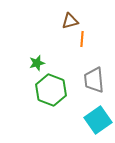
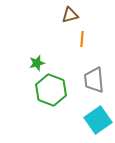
brown triangle: moved 6 px up
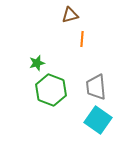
gray trapezoid: moved 2 px right, 7 px down
cyan square: rotated 20 degrees counterclockwise
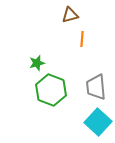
cyan square: moved 2 px down; rotated 8 degrees clockwise
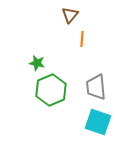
brown triangle: rotated 36 degrees counterclockwise
green star: rotated 28 degrees clockwise
green hexagon: rotated 16 degrees clockwise
cyan square: rotated 24 degrees counterclockwise
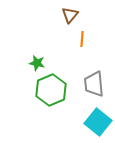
gray trapezoid: moved 2 px left, 3 px up
cyan square: rotated 20 degrees clockwise
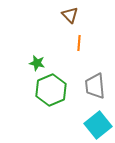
brown triangle: rotated 24 degrees counterclockwise
orange line: moved 3 px left, 4 px down
gray trapezoid: moved 1 px right, 2 px down
cyan square: moved 3 px down; rotated 12 degrees clockwise
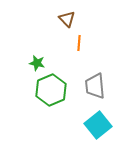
brown triangle: moved 3 px left, 4 px down
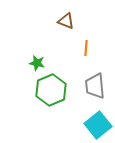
brown triangle: moved 1 px left, 2 px down; rotated 24 degrees counterclockwise
orange line: moved 7 px right, 5 px down
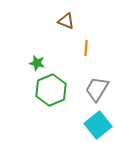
gray trapezoid: moved 2 px right, 3 px down; rotated 36 degrees clockwise
